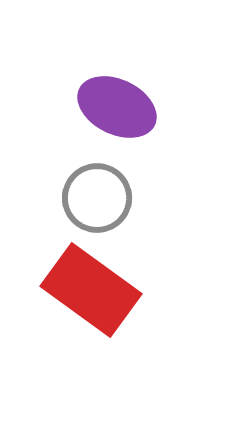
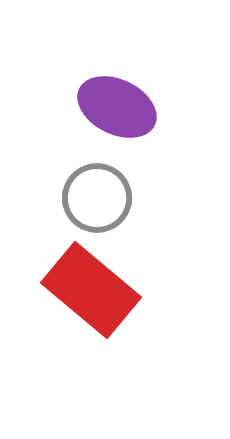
red rectangle: rotated 4 degrees clockwise
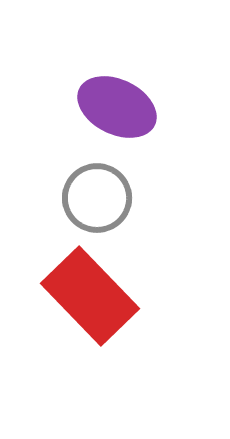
red rectangle: moved 1 px left, 6 px down; rotated 6 degrees clockwise
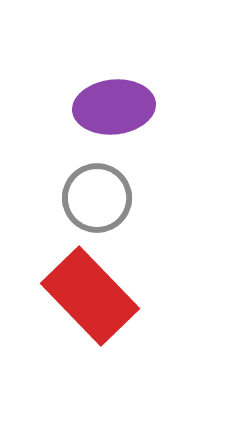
purple ellipse: moved 3 px left; rotated 32 degrees counterclockwise
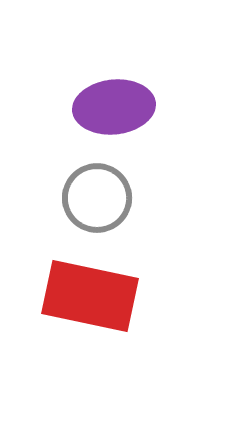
red rectangle: rotated 34 degrees counterclockwise
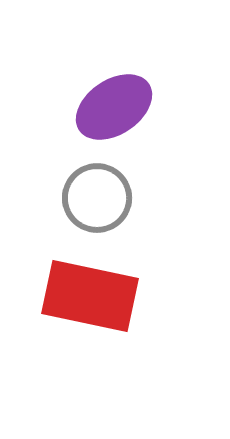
purple ellipse: rotated 28 degrees counterclockwise
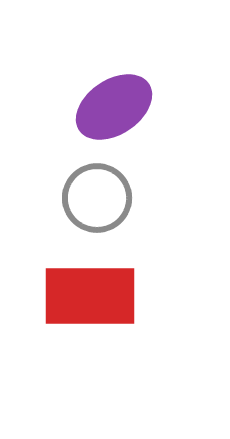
red rectangle: rotated 12 degrees counterclockwise
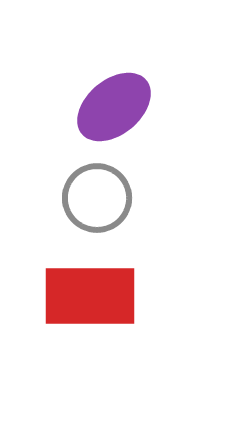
purple ellipse: rotated 6 degrees counterclockwise
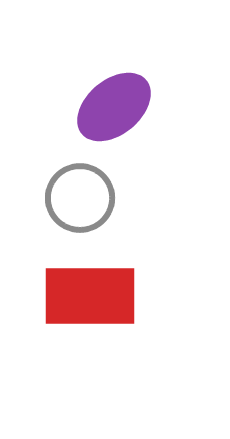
gray circle: moved 17 px left
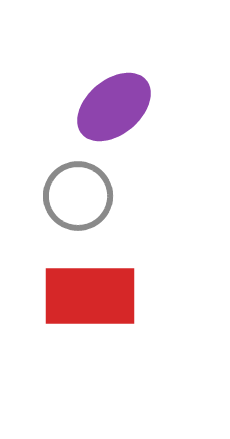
gray circle: moved 2 px left, 2 px up
